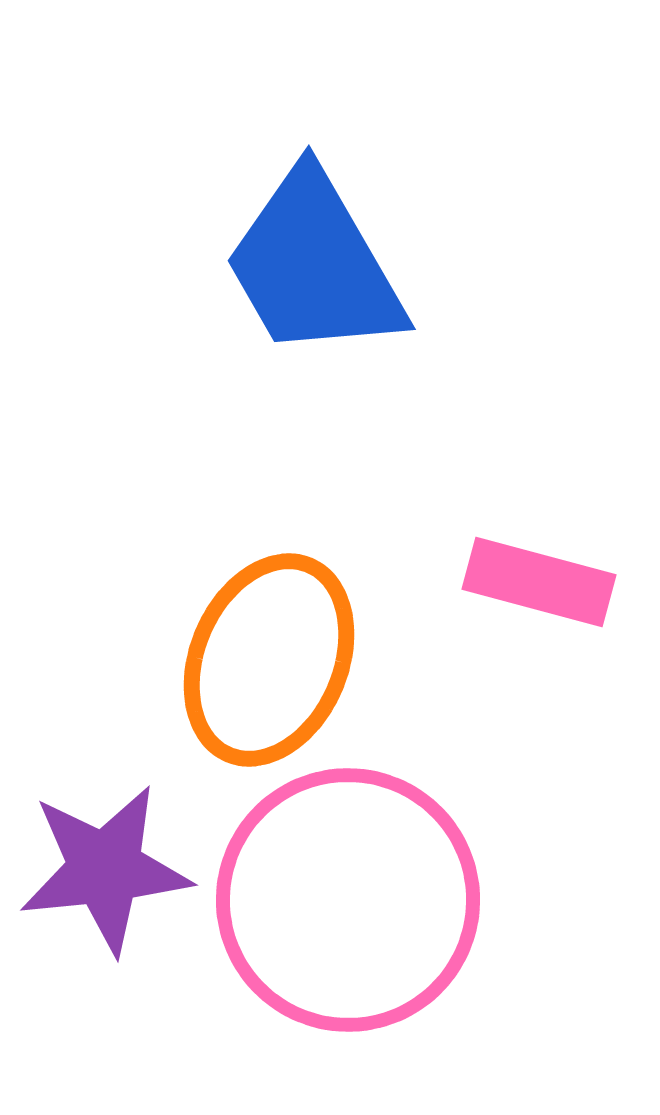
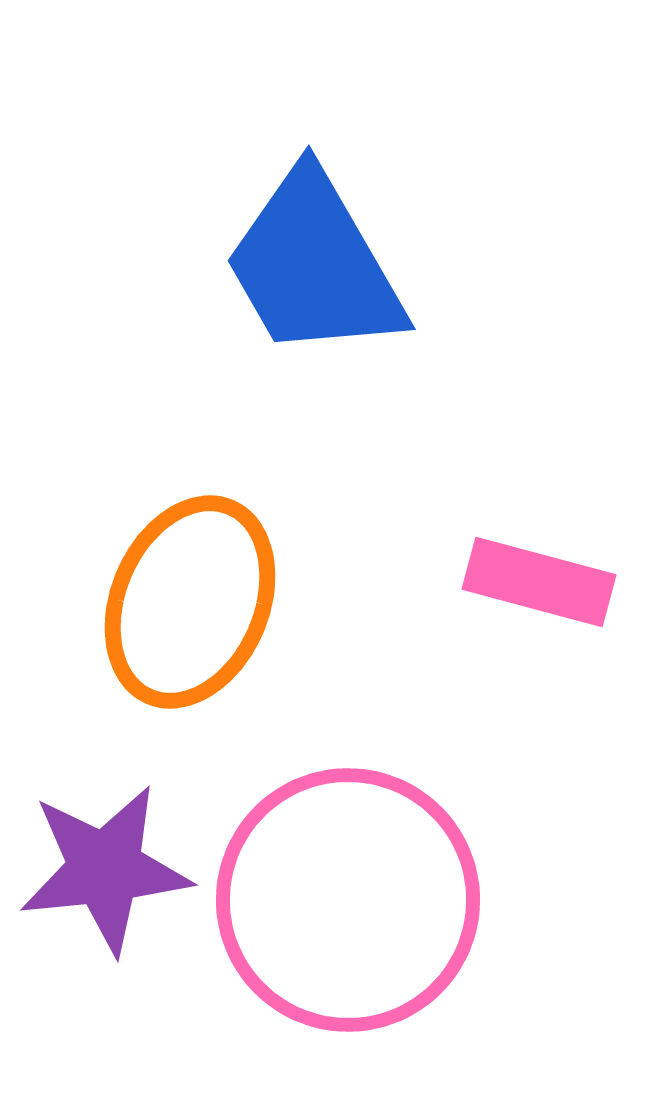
orange ellipse: moved 79 px left, 58 px up
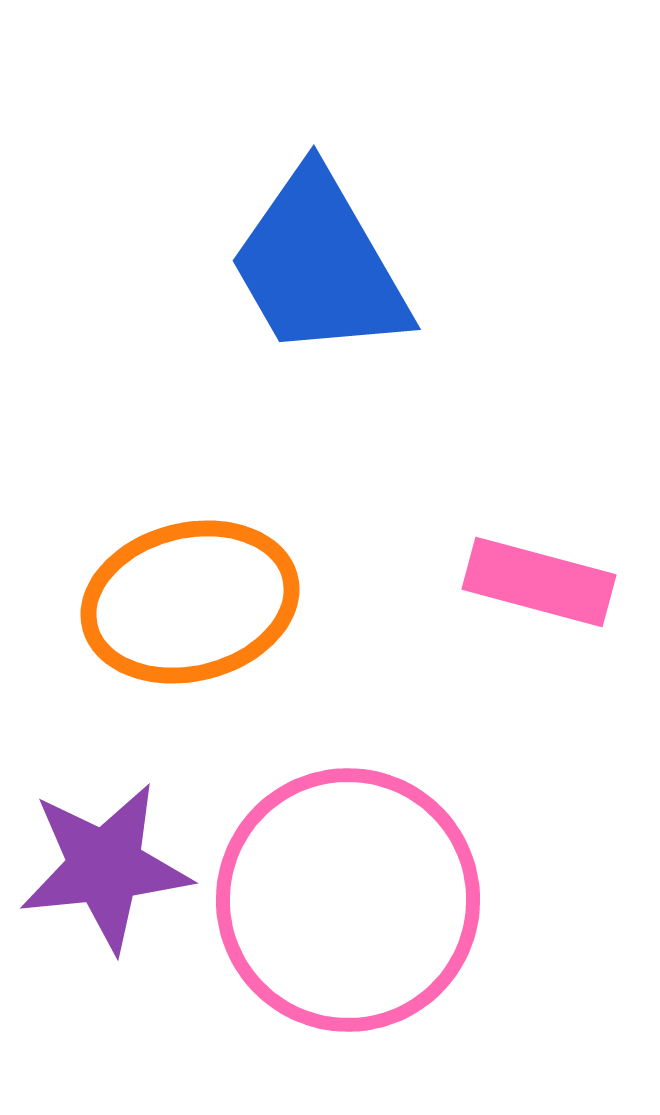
blue trapezoid: moved 5 px right
orange ellipse: rotated 53 degrees clockwise
purple star: moved 2 px up
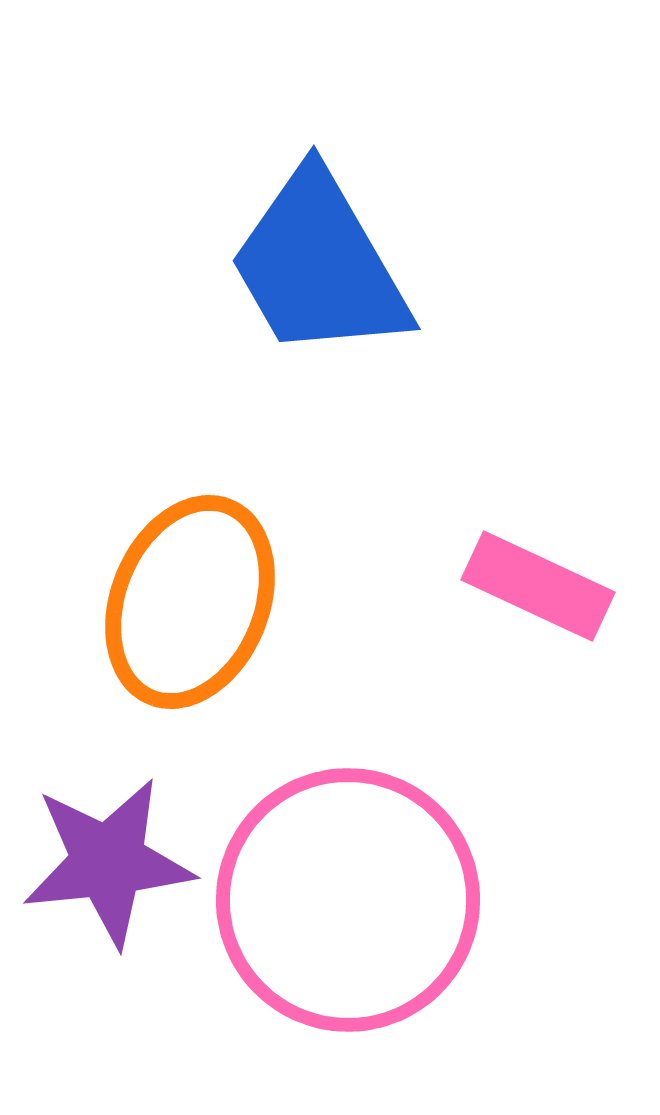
pink rectangle: moved 1 px left, 4 px down; rotated 10 degrees clockwise
orange ellipse: rotated 54 degrees counterclockwise
purple star: moved 3 px right, 5 px up
